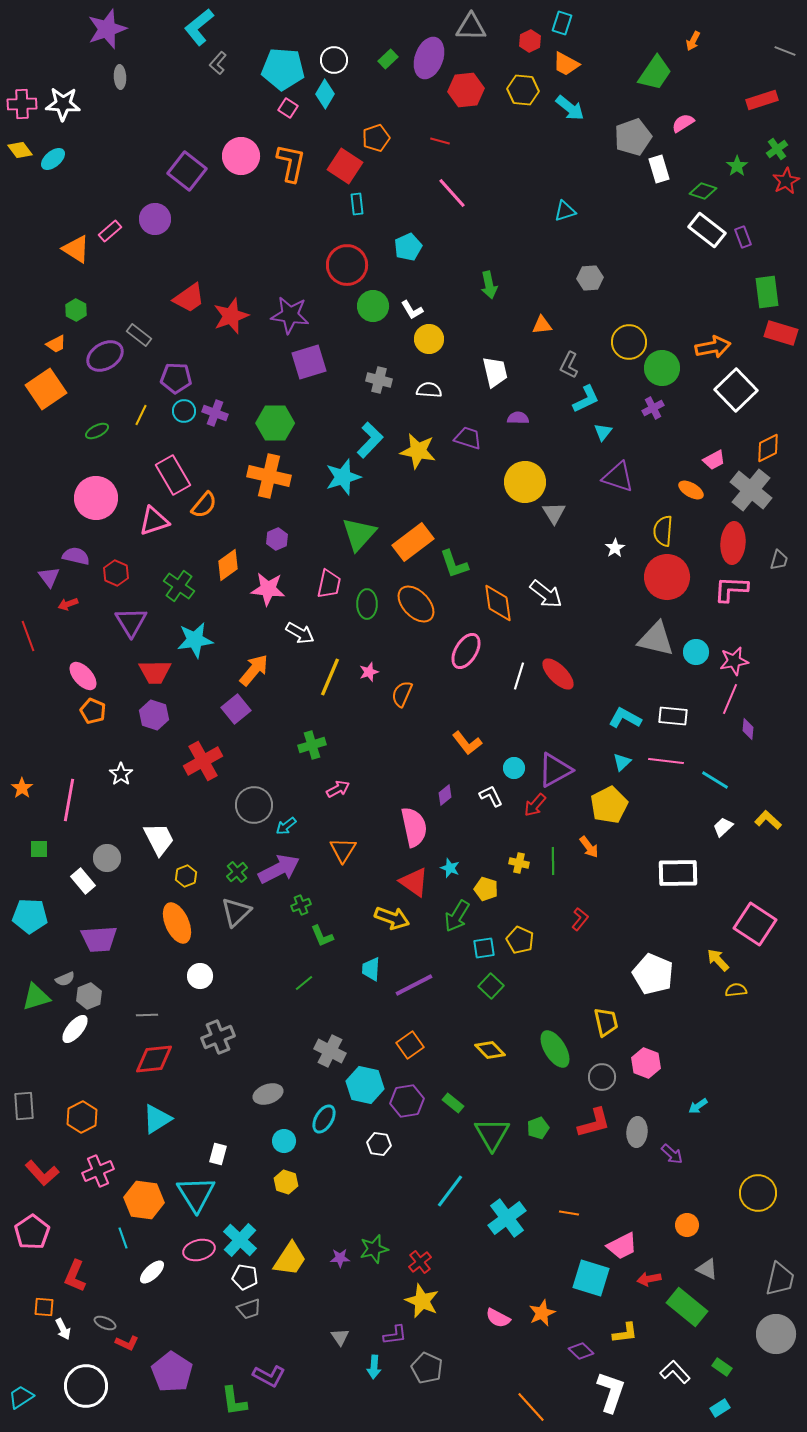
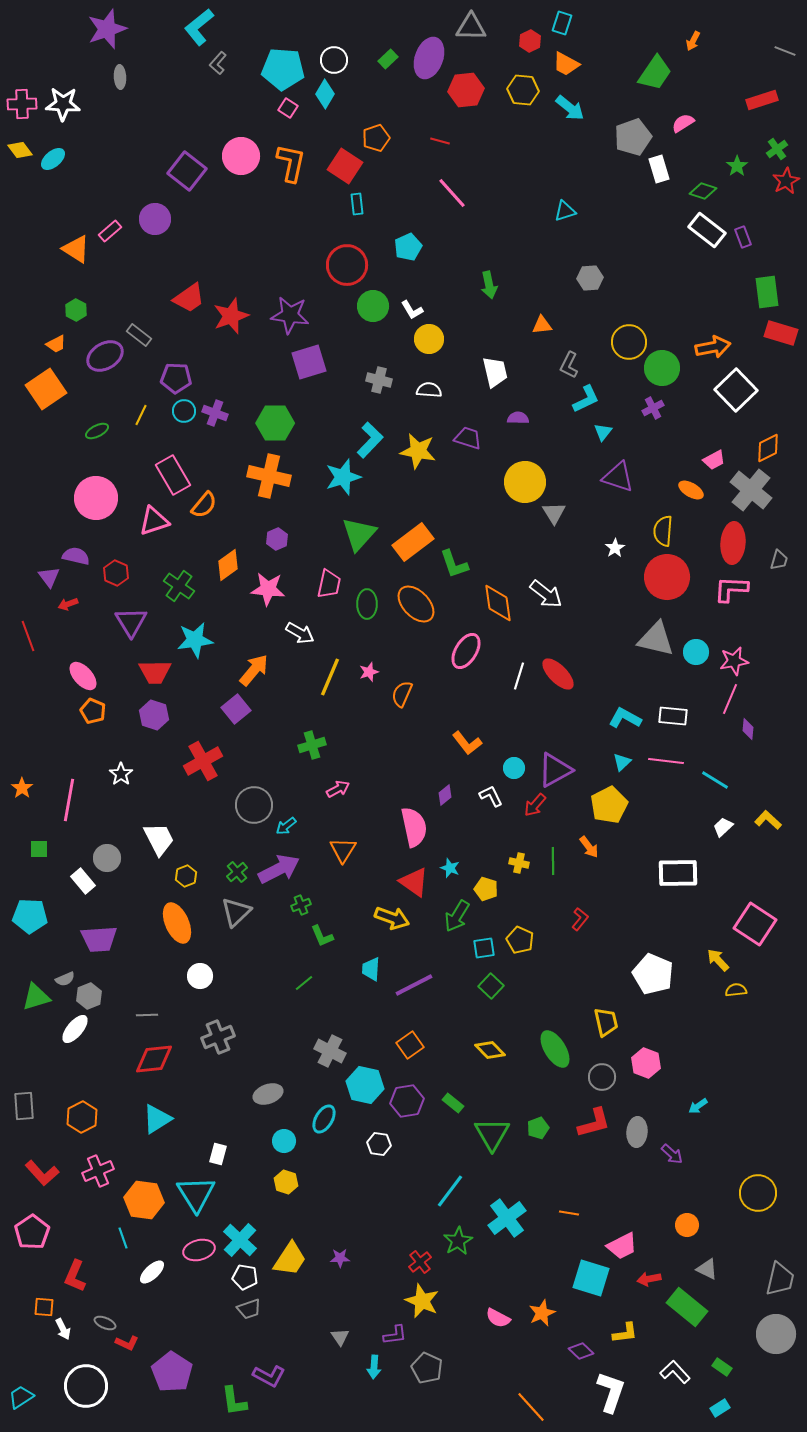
green star at (374, 1249): moved 84 px right, 8 px up; rotated 16 degrees counterclockwise
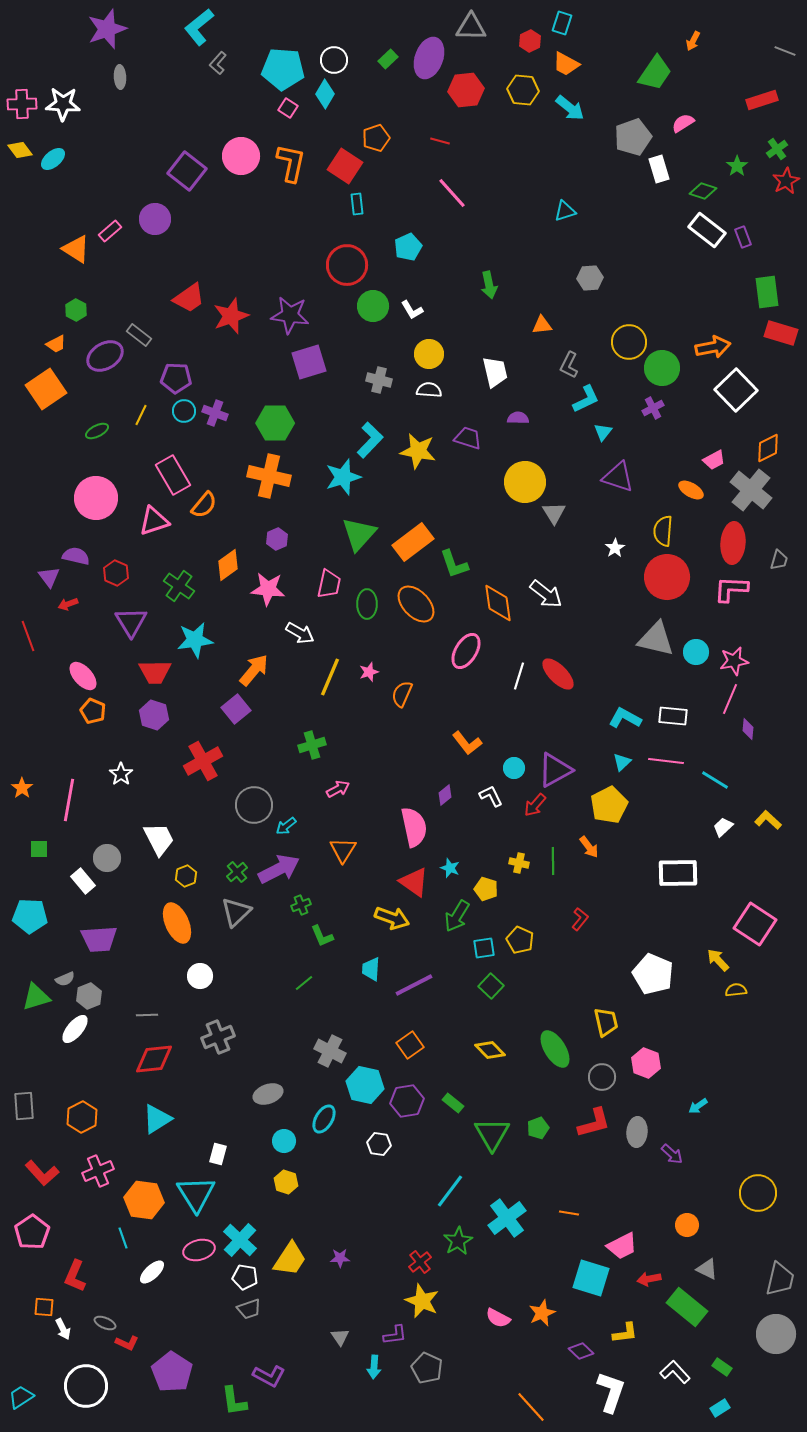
yellow circle at (429, 339): moved 15 px down
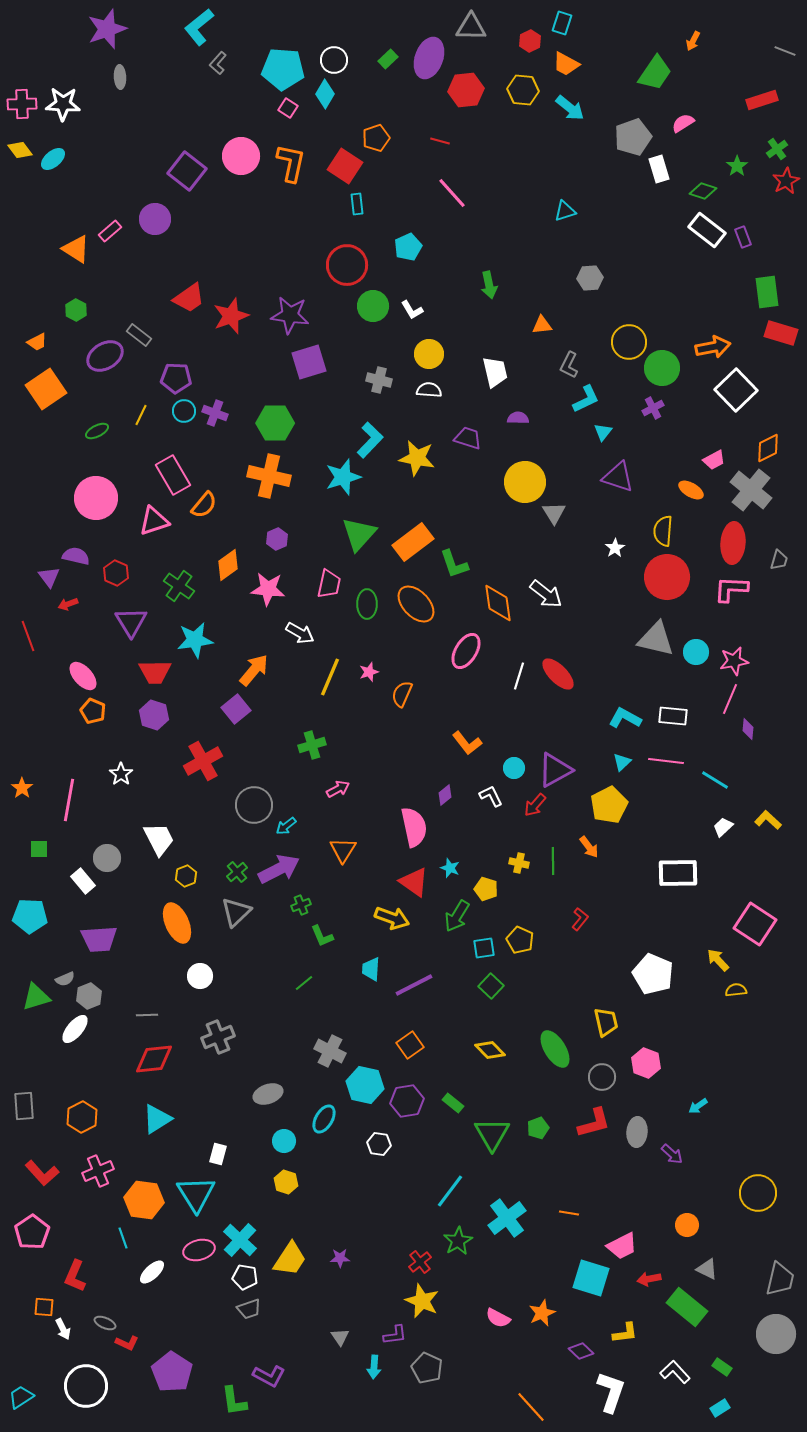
orange trapezoid at (56, 344): moved 19 px left, 2 px up
yellow star at (418, 451): moved 1 px left, 7 px down
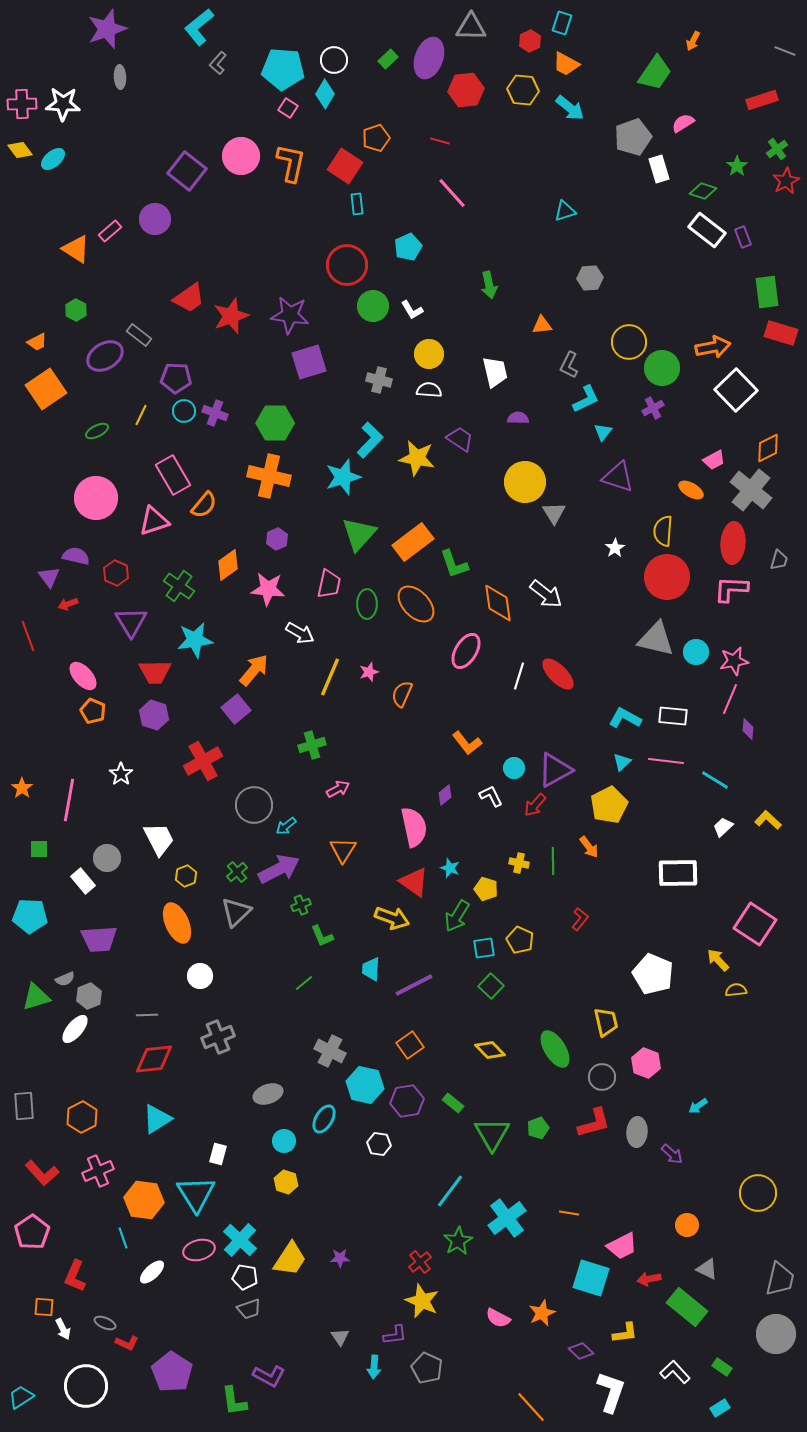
purple trapezoid at (468, 438): moved 8 px left, 1 px down; rotated 16 degrees clockwise
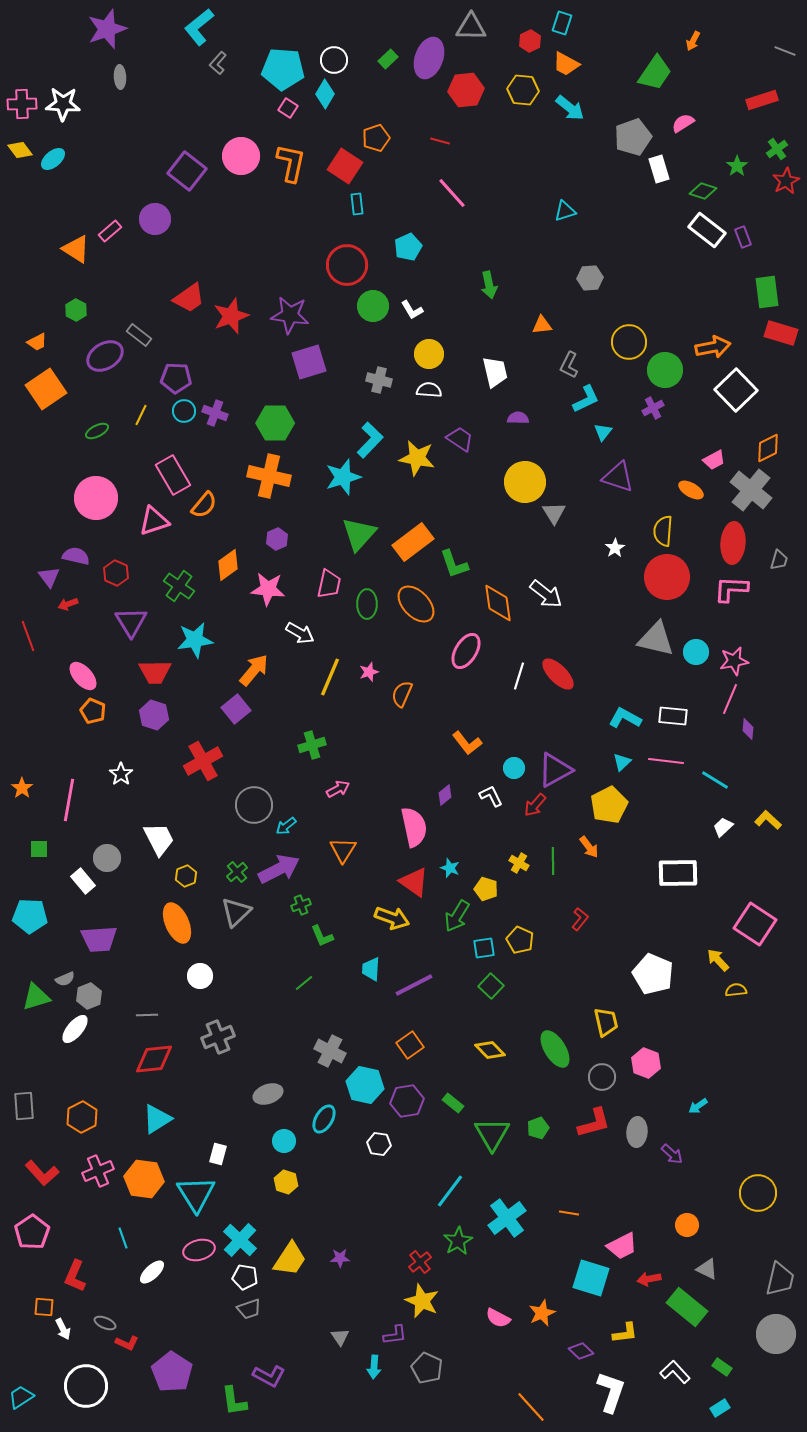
green circle at (662, 368): moved 3 px right, 2 px down
yellow cross at (519, 863): rotated 18 degrees clockwise
orange hexagon at (144, 1200): moved 21 px up
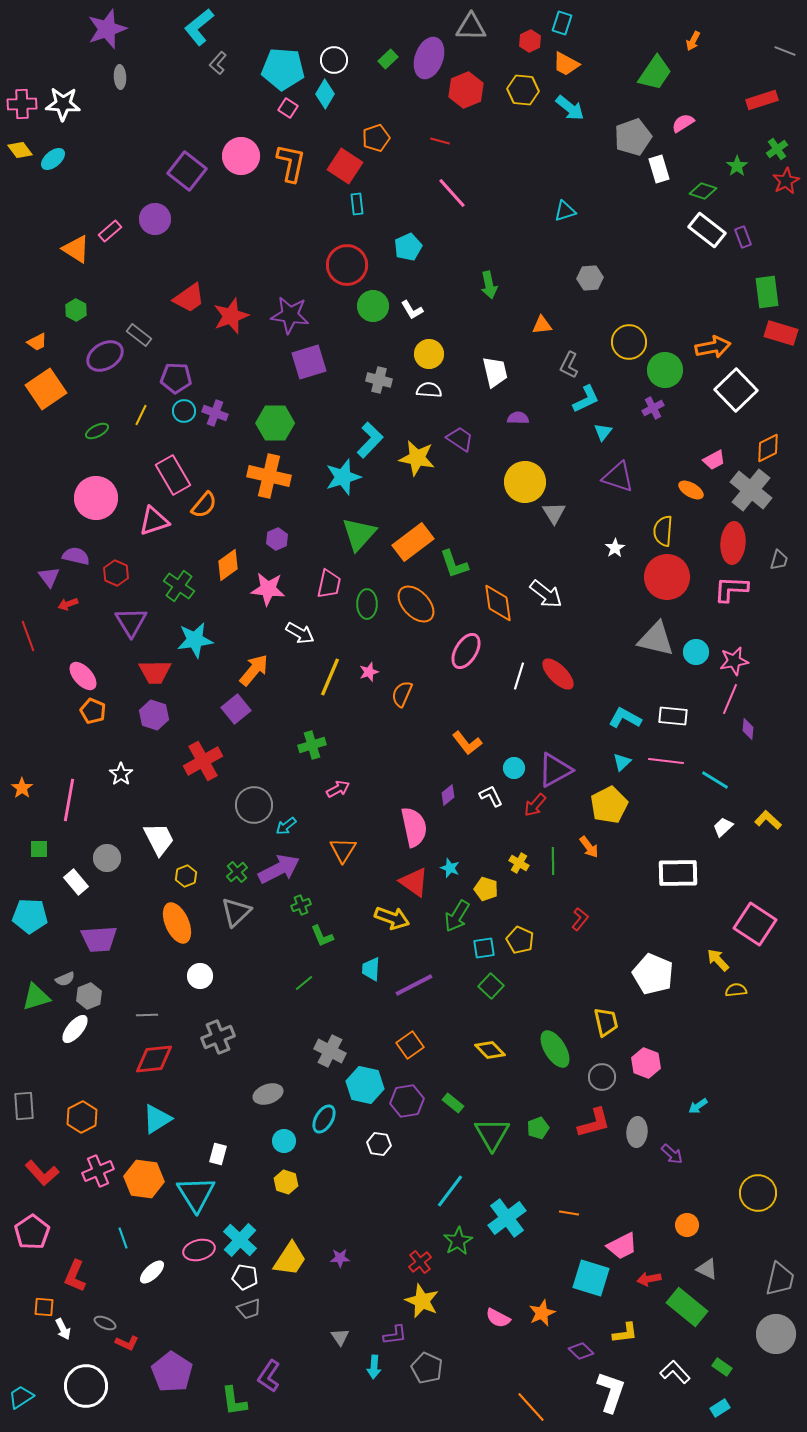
red hexagon at (466, 90): rotated 16 degrees counterclockwise
purple diamond at (445, 795): moved 3 px right
white rectangle at (83, 881): moved 7 px left, 1 px down
purple L-shape at (269, 1376): rotated 96 degrees clockwise
